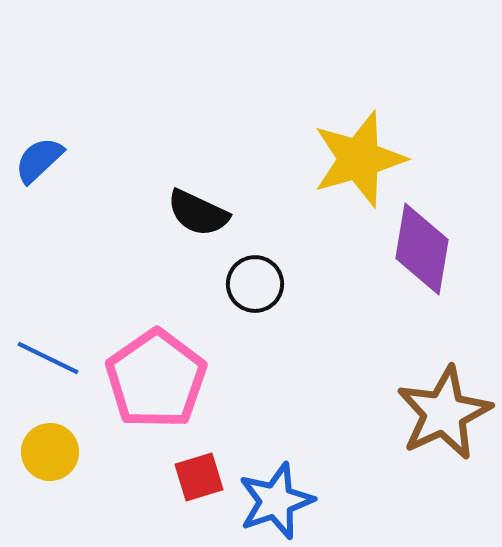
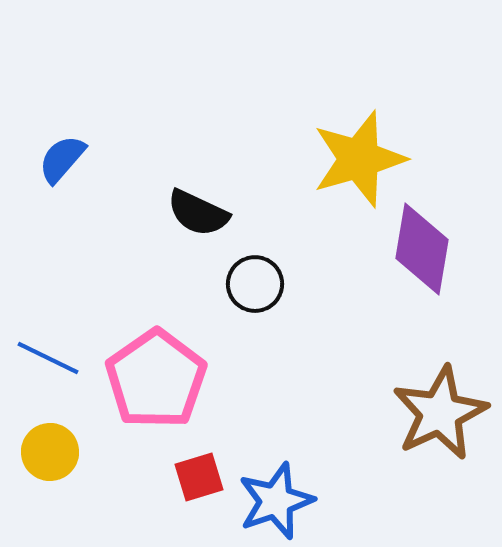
blue semicircle: moved 23 px right, 1 px up; rotated 6 degrees counterclockwise
brown star: moved 4 px left
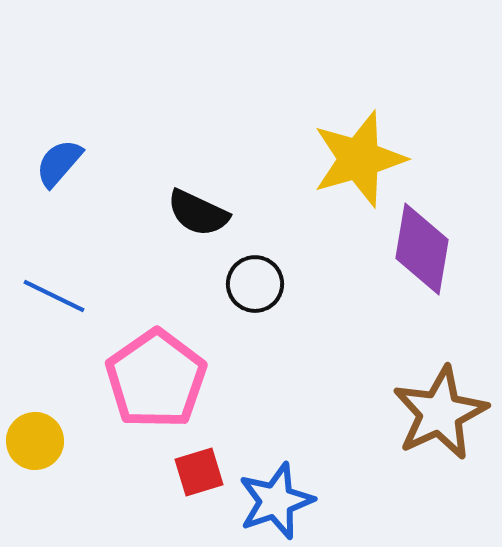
blue semicircle: moved 3 px left, 4 px down
blue line: moved 6 px right, 62 px up
yellow circle: moved 15 px left, 11 px up
red square: moved 5 px up
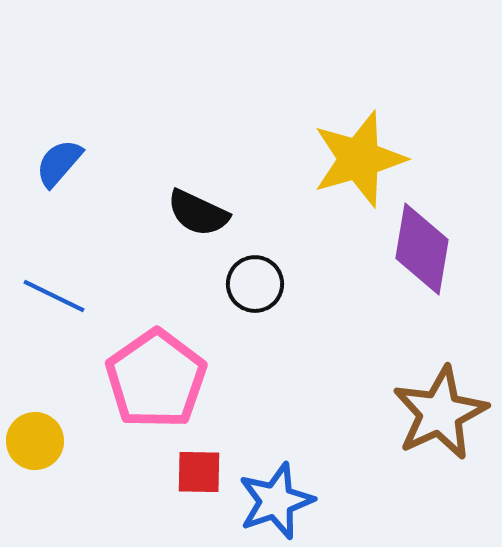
red square: rotated 18 degrees clockwise
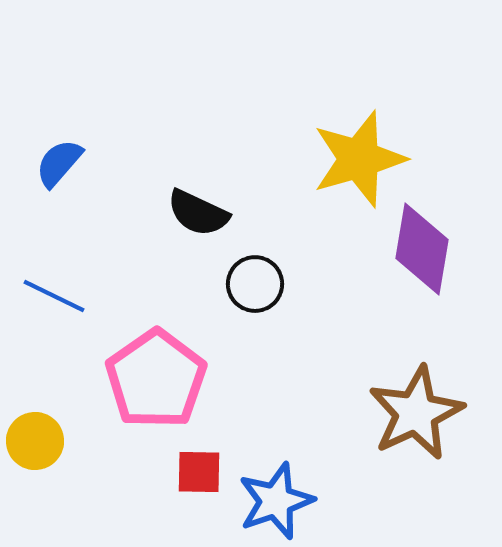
brown star: moved 24 px left
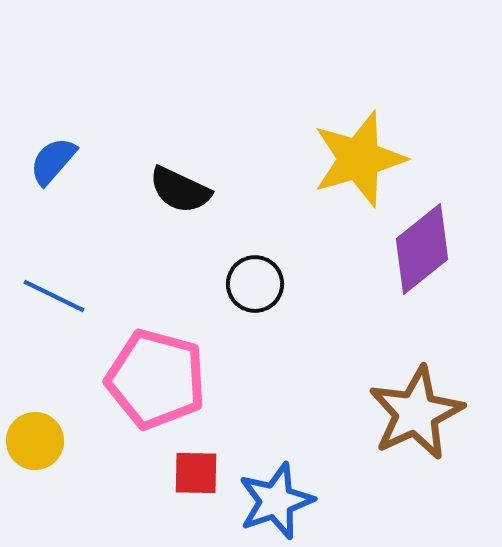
blue semicircle: moved 6 px left, 2 px up
black semicircle: moved 18 px left, 23 px up
purple diamond: rotated 42 degrees clockwise
pink pentagon: rotated 22 degrees counterclockwise
red square: moved 3 px left, 1 px down
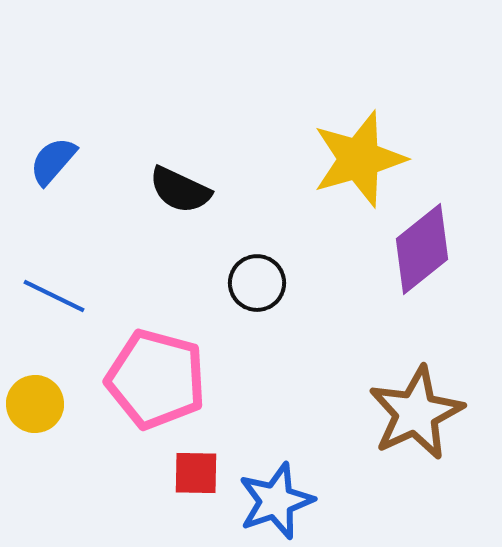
black circle: moved 2 px right, 1 px up
yellow circle: moved 37 px up
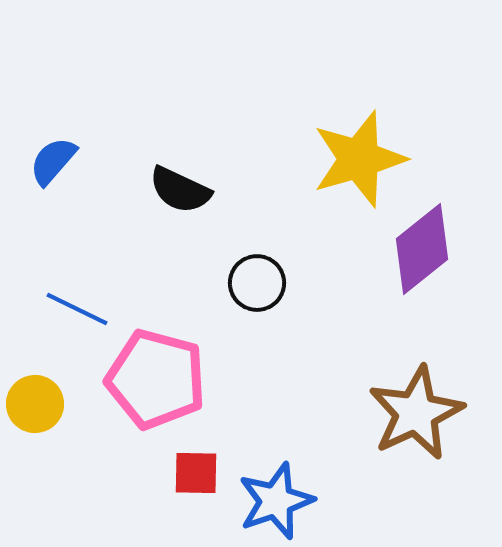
blue line: moved 23 px right, 13 px down
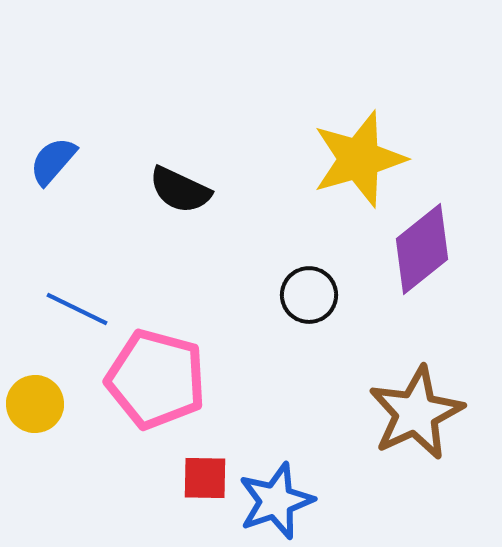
black circle: moved 52 px right, 12 px down
red square: moved 9 px right, 5 px down
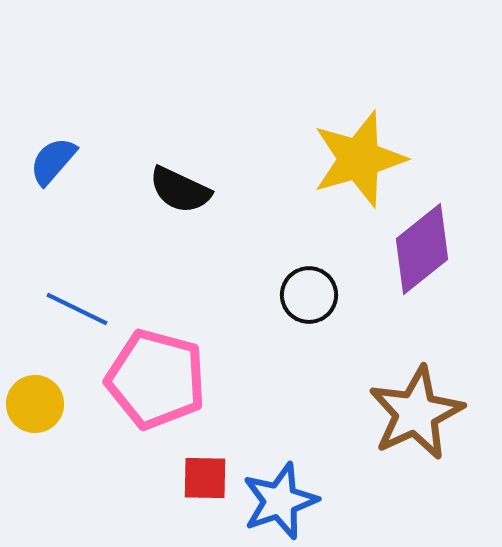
blue star: moved 4 px right
